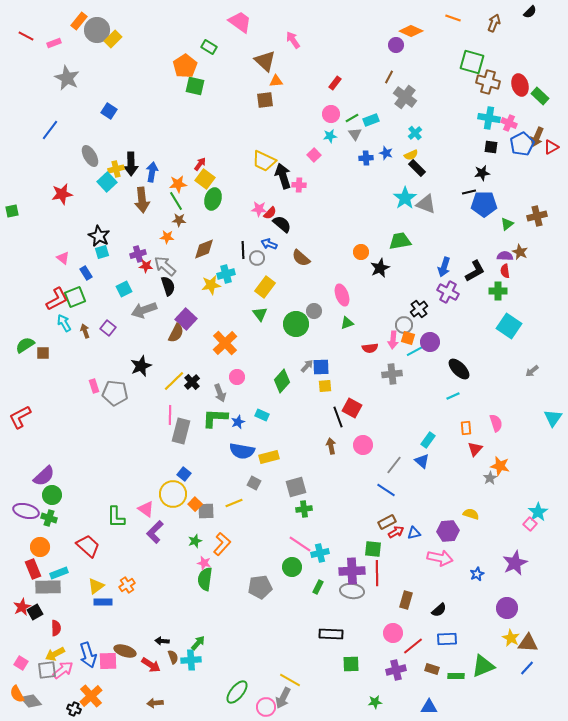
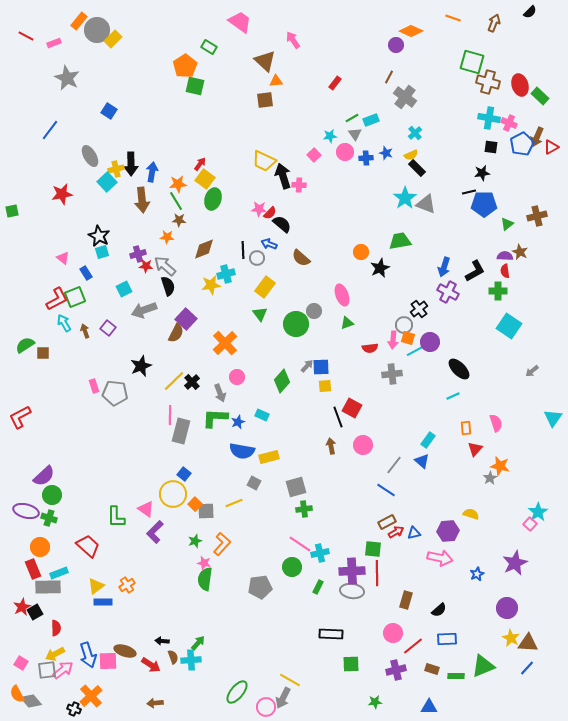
pink circle at (331, 114): moved 14 px right, 38 px down
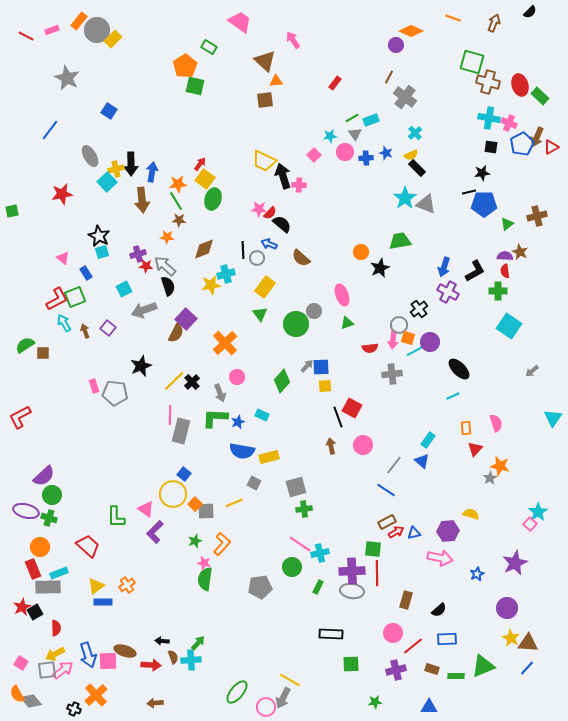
pink rectangle at (54, 43): moved 2 px left, 13 px up
gray circle at (404, 325): moved 5 px left
red arrow at (151, 665): rotated 30 degrees counterclockwise
orange cross at (91, 696): moved 5 px right, 1 px up
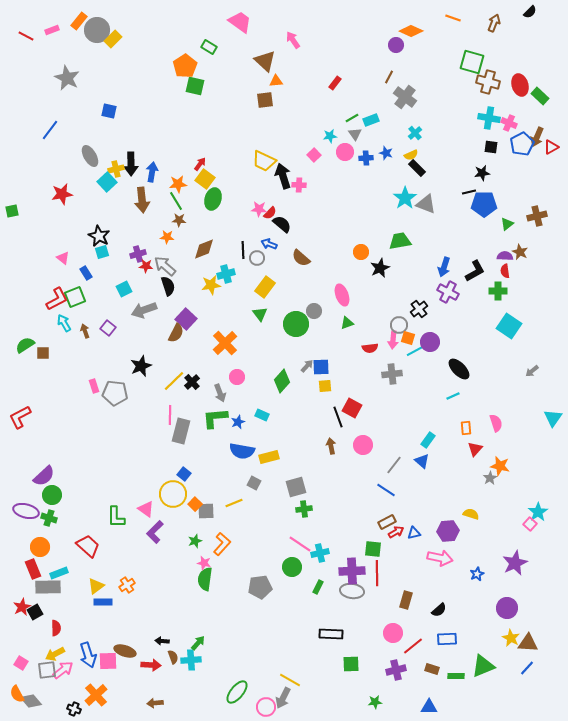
blue square at (109, 111): rotated 21 degrees counterclockwise
green L-shape at (215, 418): rotated 8 degrees counterclockwise
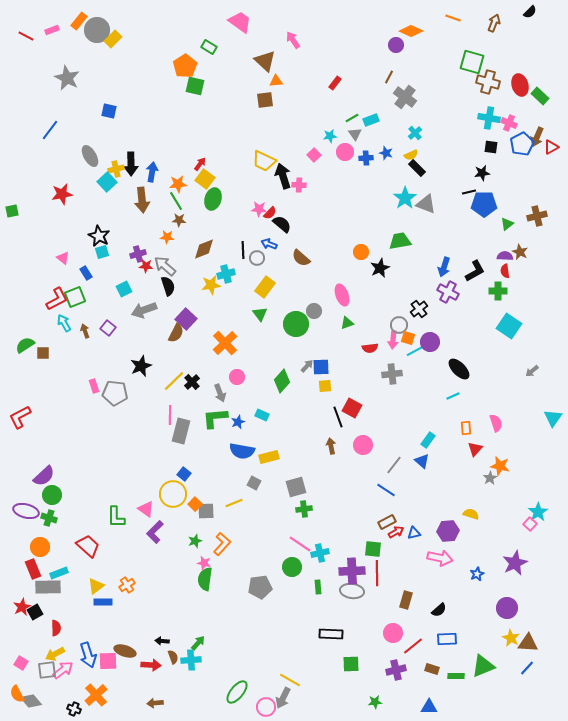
green rectangle at (318, 587): rotated 32 degrees counterclockwise
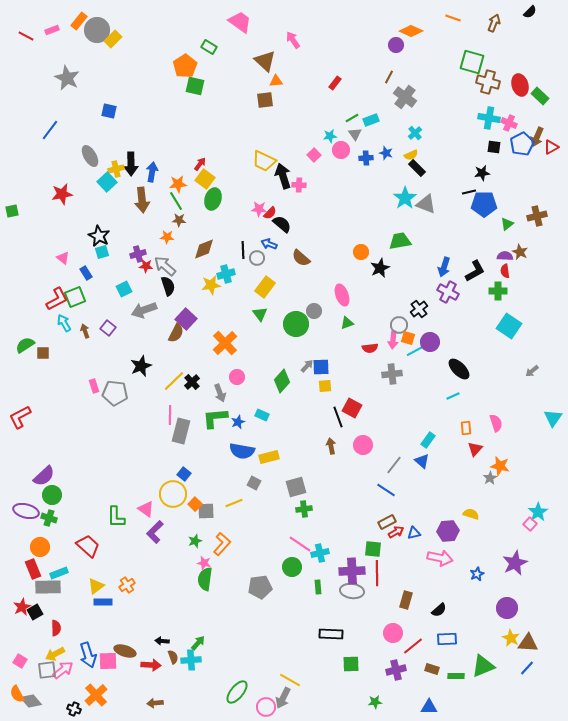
black square at (491, 147): moved 3 px right
pink circle at (345, 152): moved 4 px left, 2 px up
pink square at (21, 663): moved 1 px left, 2 px up
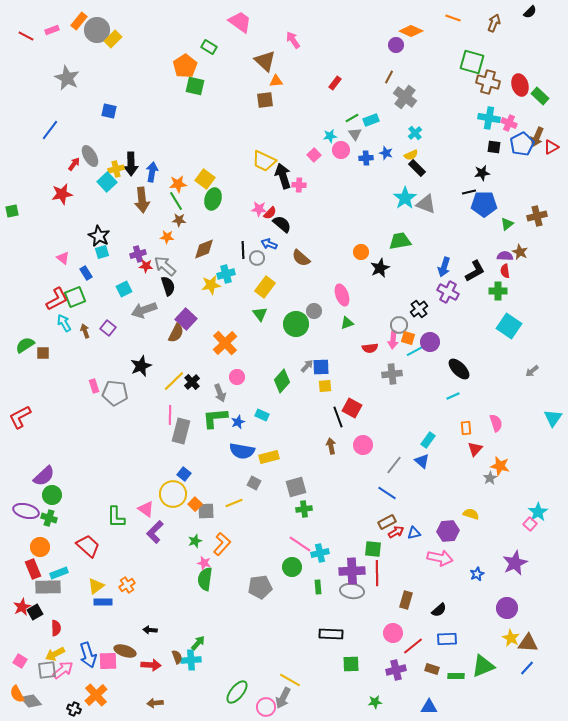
red arrow at (200, 164): moved 126 px left
blue line at (386, 490): moved 1 px right, 3 px down
black arrow at (162, 641): moved 12 px left, 11 px up
brown semicircle at (173, 657): moved 4 px right
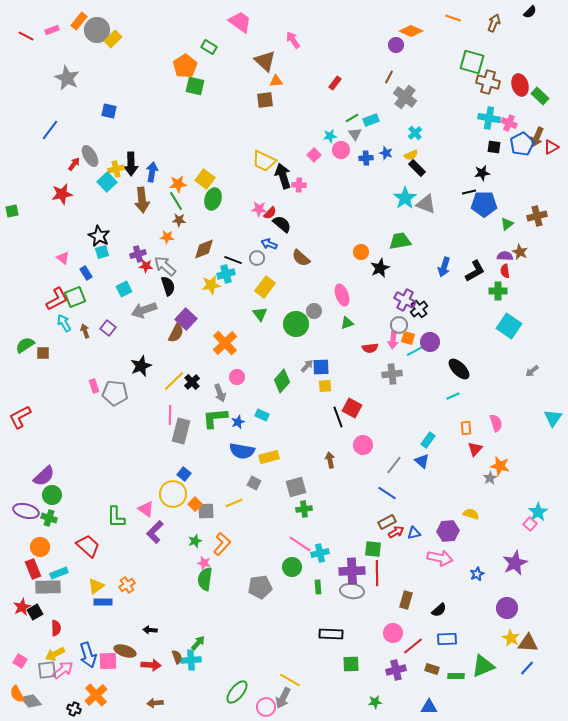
black line at (243, 250): moved 10 px left, 10 px down; rotated 66 degrees counterclockwise
purple cross at (448, 292): moved 43 px left, 8 px down
brown arrow at (331, 446): moved 1 px left, 14 px down
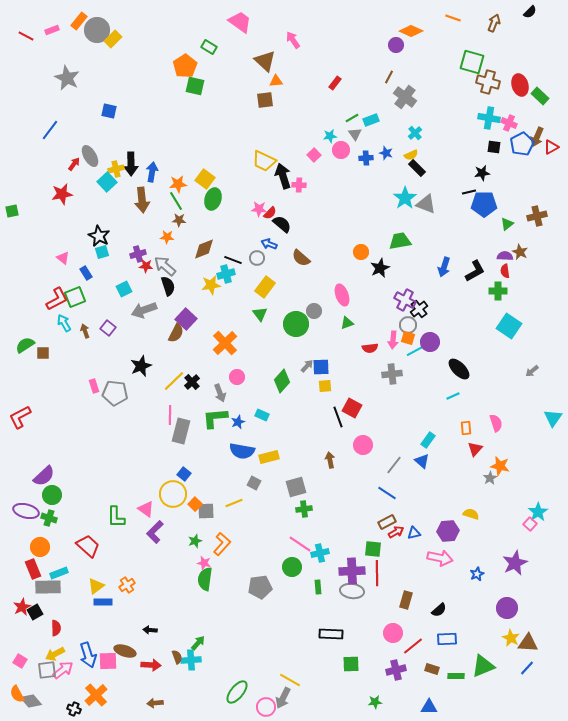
gray circle at (399, 325): moved 9 px right
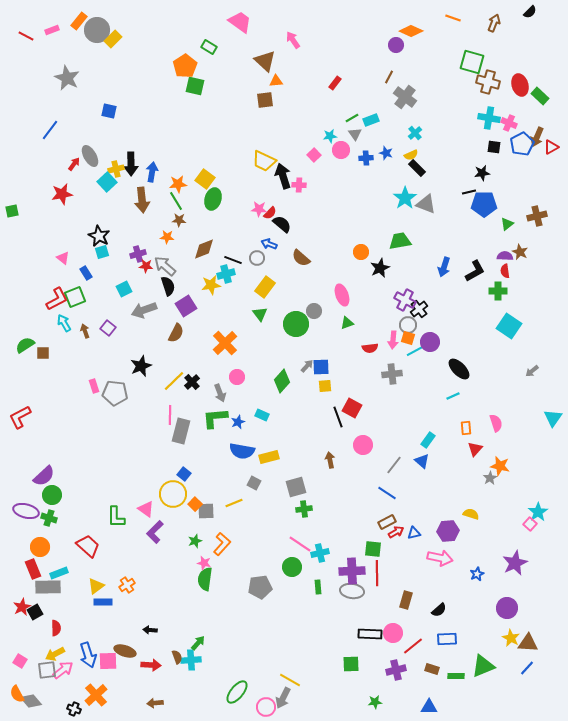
purple square at (186, 319): moved 13 px up; rotated 15 degrees clockwise
black rectangle at (331, 634): moved 39 px right
